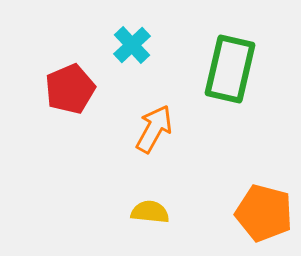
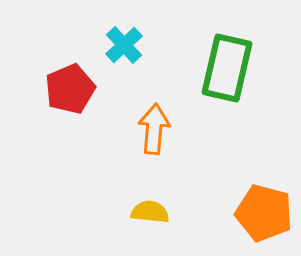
cyan cross: moved 8 px left
green rectangle: moved 3 px left, 1 px up
orange arrow: rotated 24 degrees counterclockwise
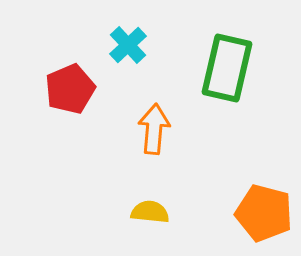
cyan cross: moved 4 px right
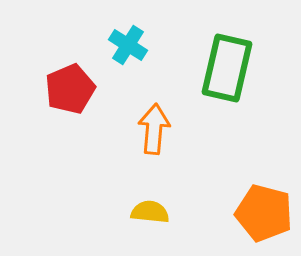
cyan cross: rotated 15 degrees counterclockwise
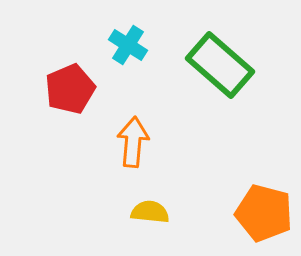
green rectangle: moved 7 px left, 3 px up; rotated 62 degrees counterclockwise
orange arrow: moved 21 px left, 13 px down
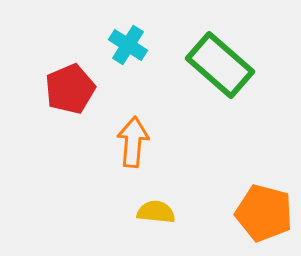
yellow semicircle: moved 6 px right
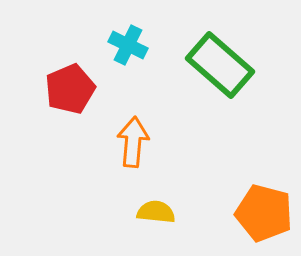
cyan cross: rotated 6 degrees counterclockwise
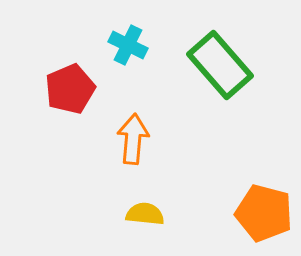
green rectangle: rotated 8 degrees clockwise
orange arrow: moved 3 px up
yellow semicircle: moved 11 px left, 2 px down
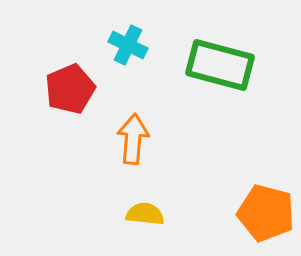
green rectangle: rotated 34 degrees counterclockwise
orange pentagon: moved 2 px right
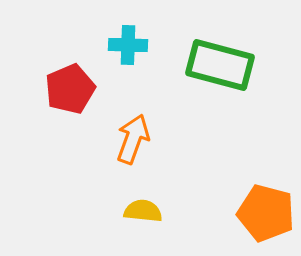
cyan cross: rotated 24 degrees counterclockwise
orange arrow: rotated 15 degrees clockwise
yellow semicircle: moved 2 px left, 3 px up
